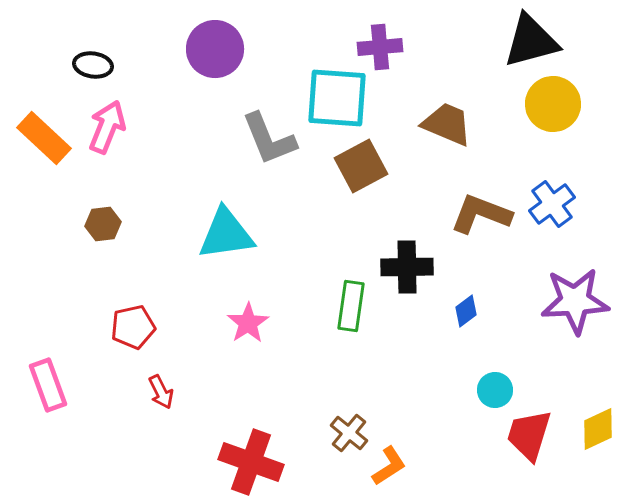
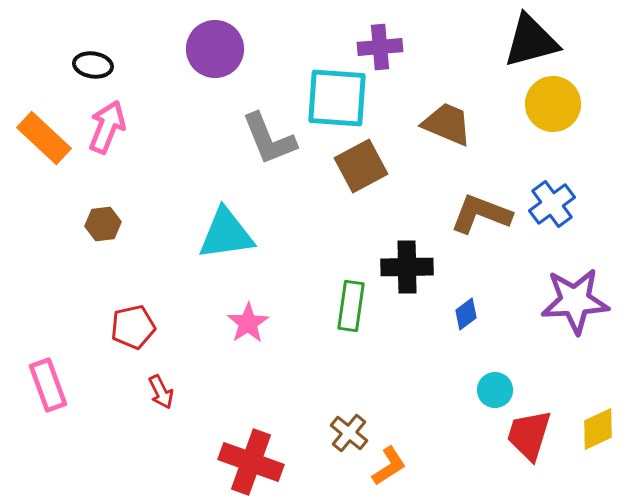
blue diamond: moved 3 px down
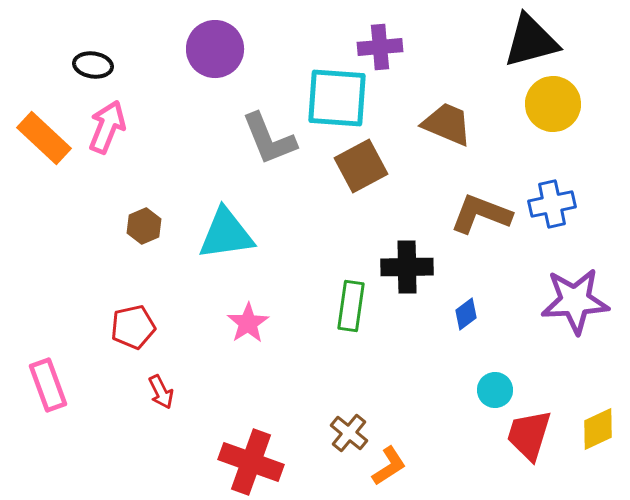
blue cross: rotated 24 degrees clockwise
brown hexagon: moved 41 px right, 2 px down; rotated 16 degrees counterclockwise
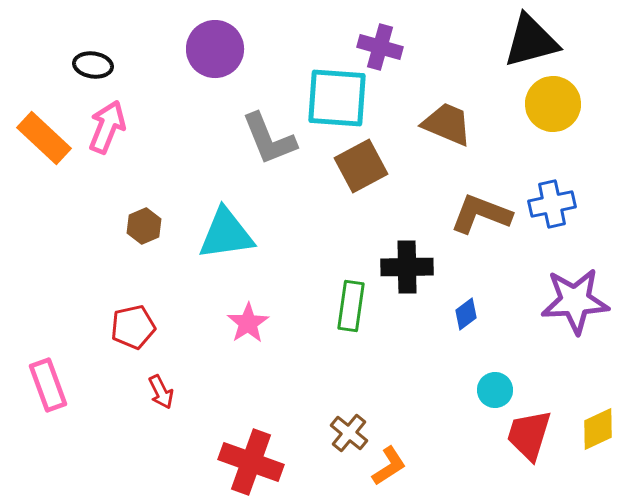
purple cross: rotated 21 degrees clockwise
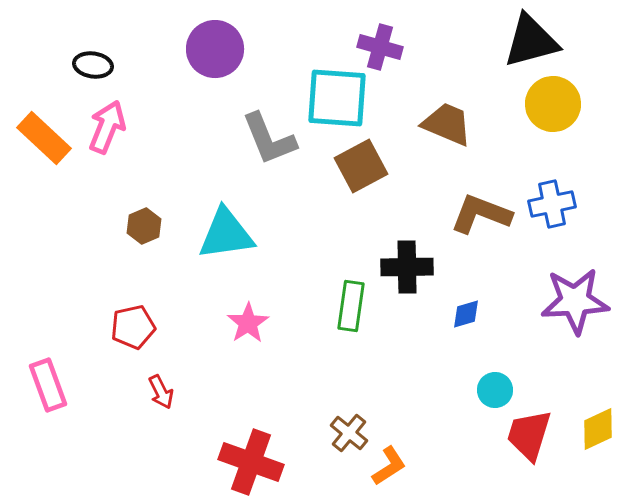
blue diamond: rotated 20 degrees clockwise
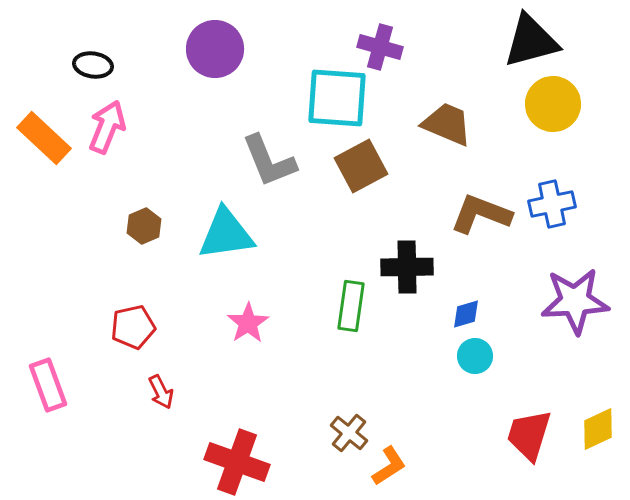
gray L-shape: moved 22 px down
cyan circle: moved 20 px left, 34 px up
red cross: moved 14 px left
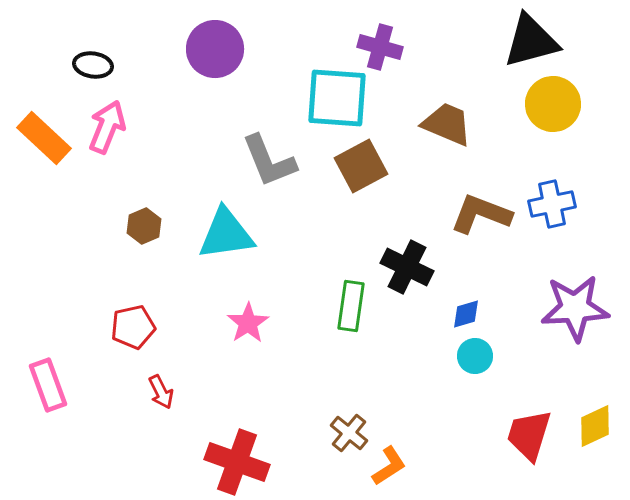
black cross: rotated 27 degrees clockwise
purple star: moved 7 px down
yellow diamond: moved 3 px left, 3 px up
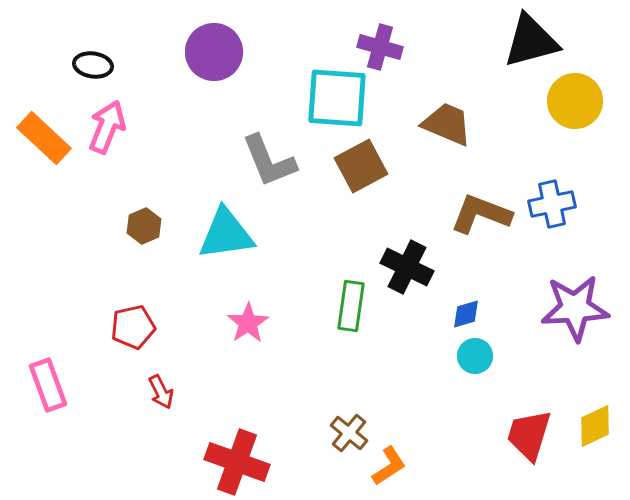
purple circle: moved 1 px left, 3 px down
yellow circle: moved 22 px right, 3 px up
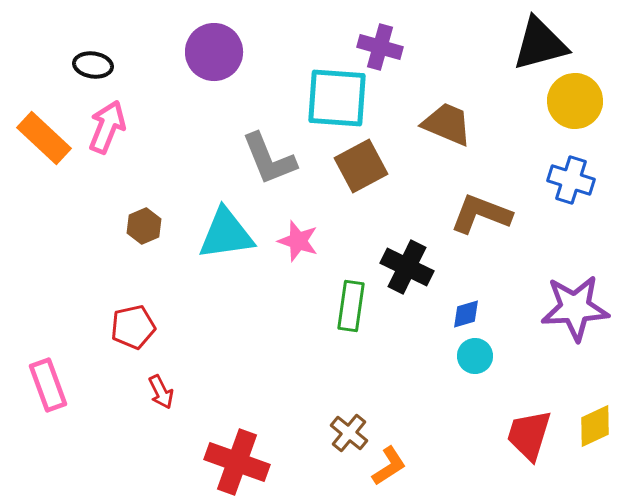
black triangle: moved 9 px right, 3 px down
gray L-shape: moved 2 px up
blue cross: moved 19 px right, 24 px up; rotated 30 degrees clockwise
pink star: moved 50 px right, 82 px up; rotated 21 degrees counterclockwise
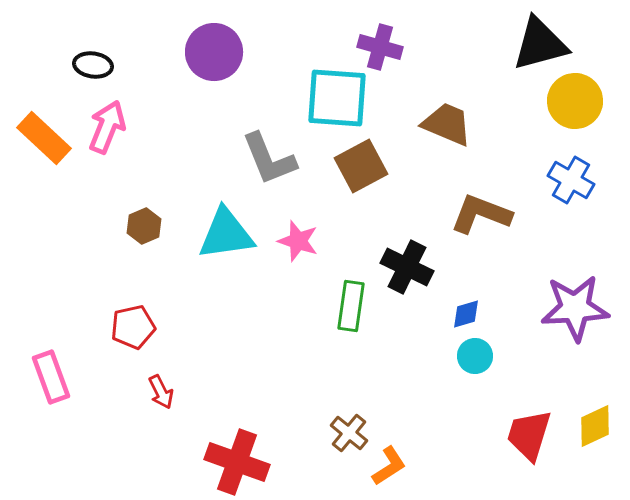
blue cross: rotated 12 degrees clockwise
pink rectangle: moved 3 px right, 8 px up
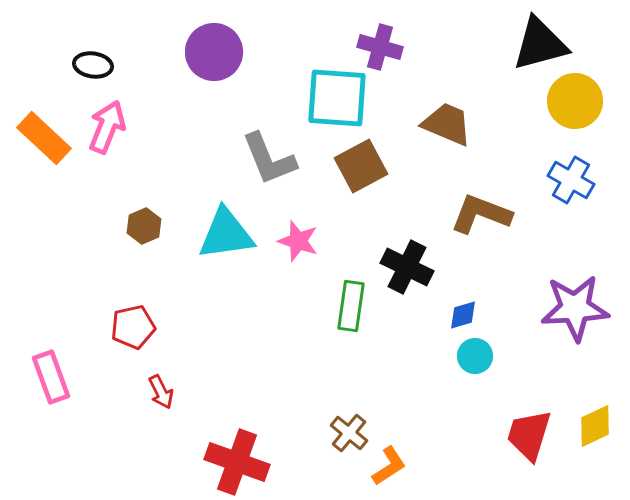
blue diamond: moved 3 px left, 1 px down
